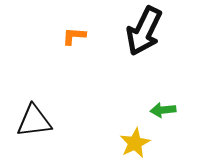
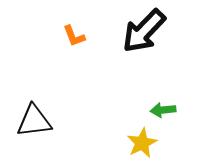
black arrow: rotated 18 degrees clockwise
orange L-shape: rotated 115 degrees counterclockwise
yellow star: moved 7 px right
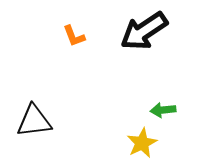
black arrow: rotated 12 degrees clockwise
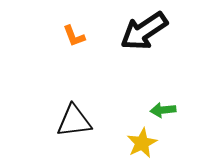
black triangle: moved 40 px right
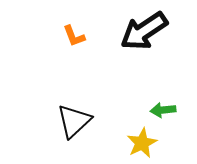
black triangle: rotated 36 degrees counterclockwise
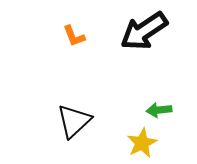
green arrow: moved 4 px left
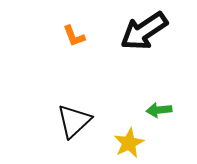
yellow star: moved 13 px left
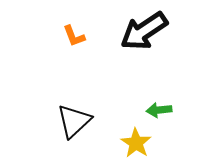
yellow star: moved 7 px right; rotated 12 degrees counterclockwise
